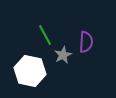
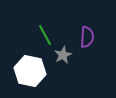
purple semicircle: moved 1 px right, 5 px up
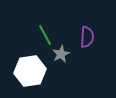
gray star: moved 2 px left, 1 px up
white hexagon: rotated 20 degrees counterclockwise
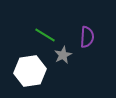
green line: rotated 30 degrees counterclockwise
gray star: moved 2 px right, 1 px down
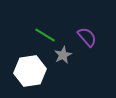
purple semicircle: rotated 45 degrees counterclockwise
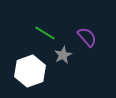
green line: moved 2 px up
white hexagon: rotated 12 degrees counterclockwise
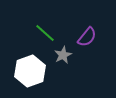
green line: rotated 10 degrees clockwise
purple semicircle: rotated 80 degrees clockwise
